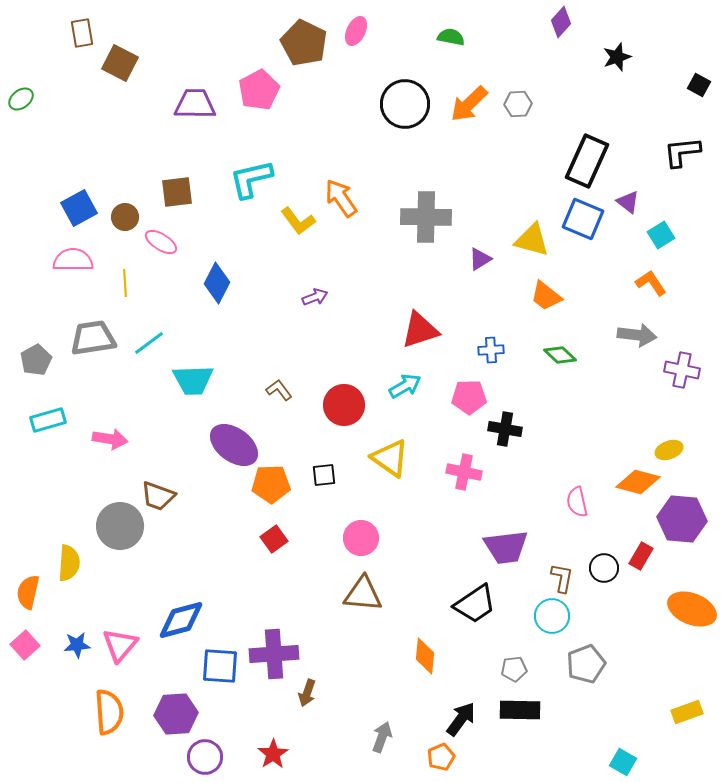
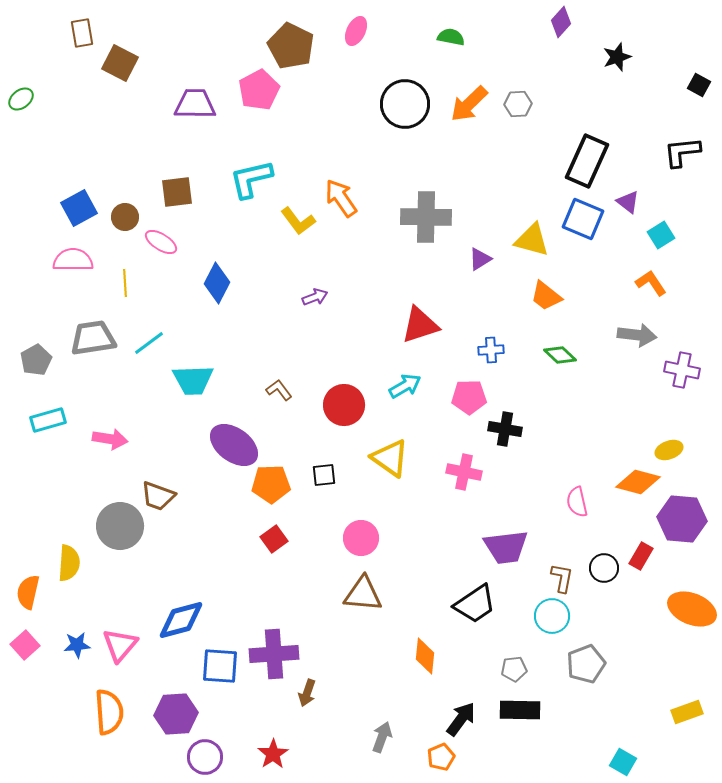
brown pentagon at (304, 43): moved 13 px left, 3 px down
red triangle at (420, 330): moved 5 px up
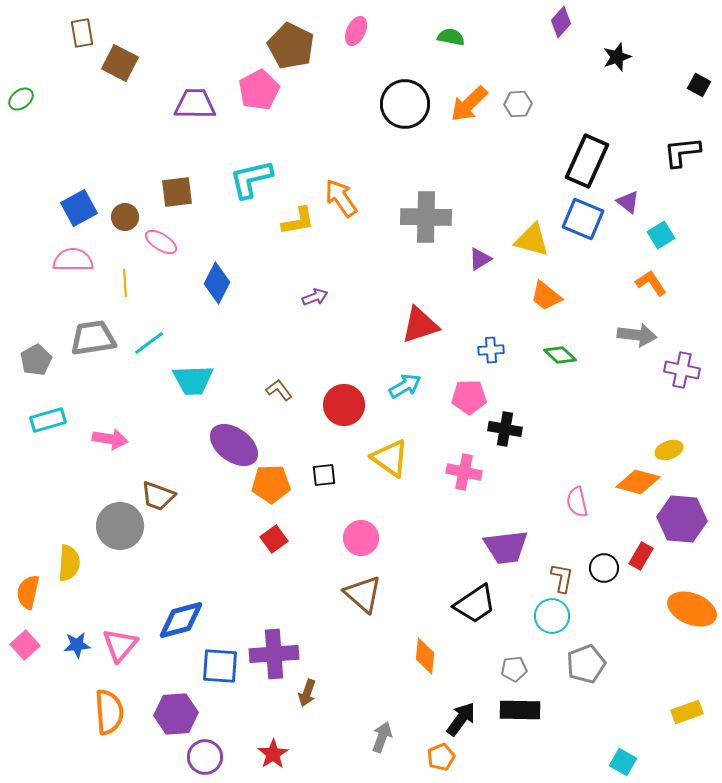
yellow L-shape at (298, 221): rotated 63 degrees counterclockwise
brown triangle at (363, 594): rotated 36 degrees clockwise
